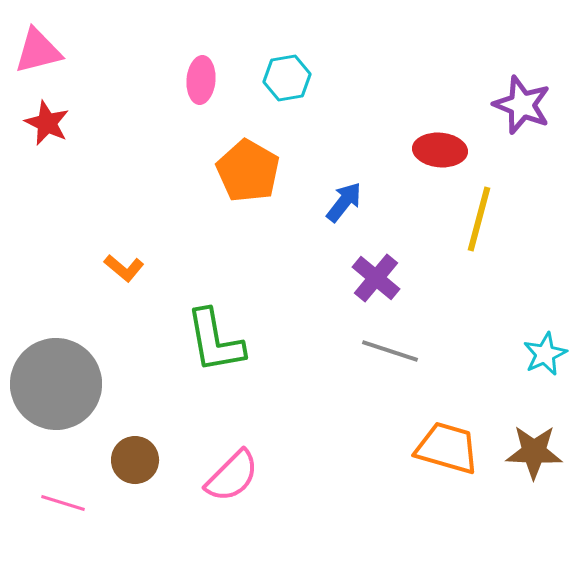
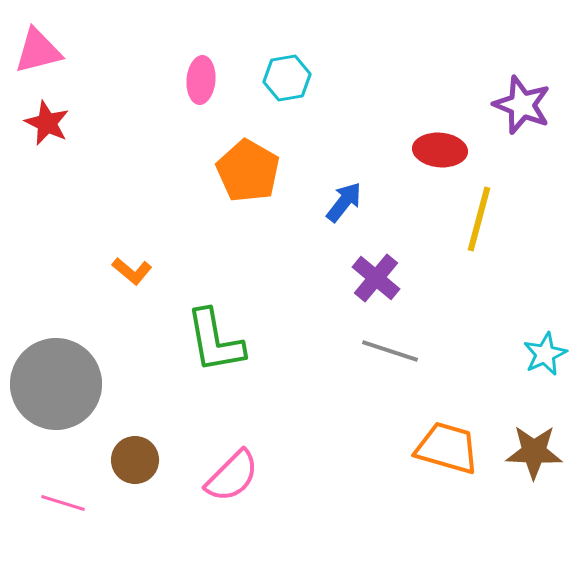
orange L-shape: moved 8 px right, 3 px down
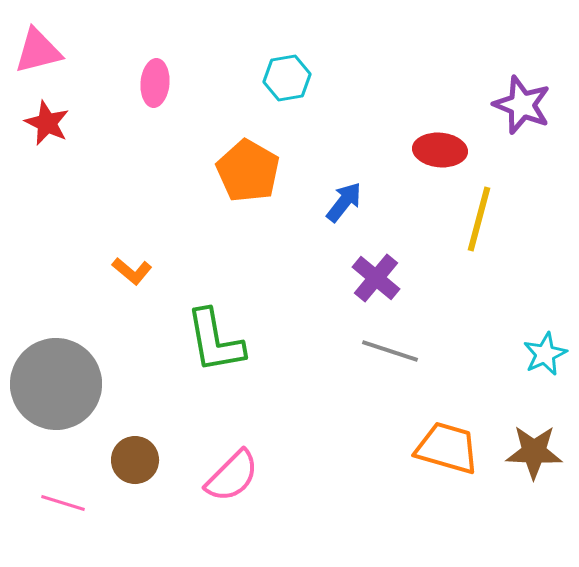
pink ellipse: moved 46 px left, 3 px down
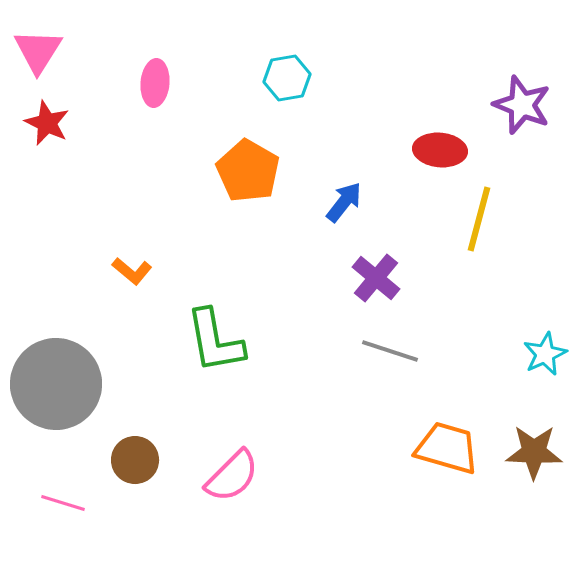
pink triangle: rotated 44 degrees counterclockwise
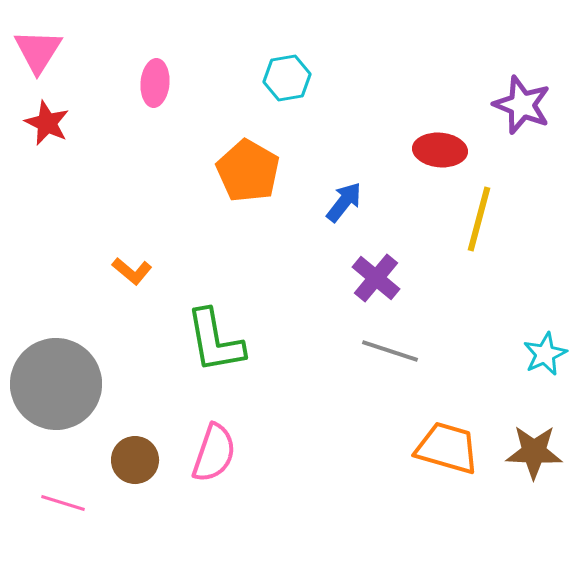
pink semicircle: moved 18 px left, 23 px up; rotated 26 degrees counterclockwise
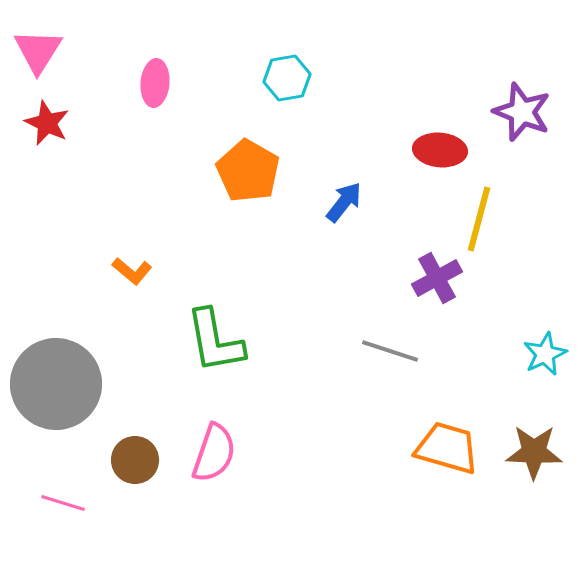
purple star: moved 7 px down
purple cross: moved 61 px right; rotated 21 degrees clockwise
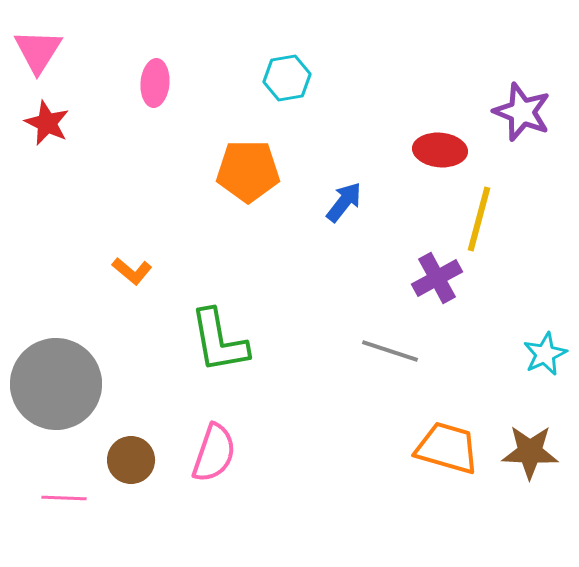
orange pentagon: rotated 30 degrees counterclockwise
green L-shape: moved 4 px right
brown star: moved 4 px left
brown circle: moved 4 px left
pink line: moved 1 px right, 5 px up; rotated 15 degrees counterclockwise
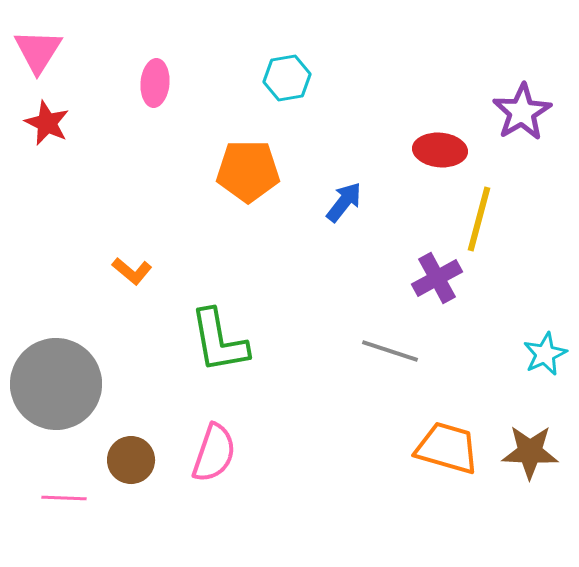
purple star: rotated 20 degrees clockwise
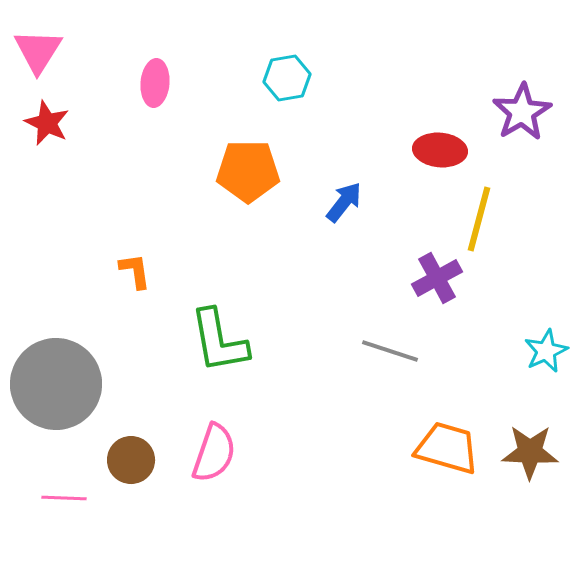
orange L-shape: moved 3 px right; rotated 138 degrees counterclockwise
cyan star: moved 1 px right, 3 px up
